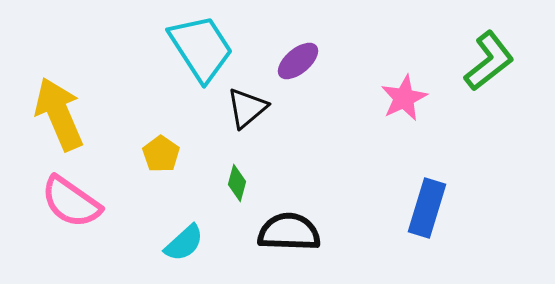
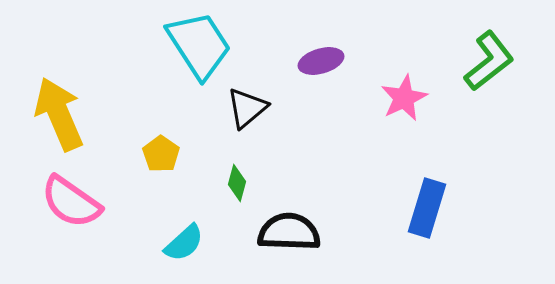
cyan trapezoid: moved 2 px left, 3 px up
purple ellipse: moved 23 px right; rotated 24 degrees clockwise
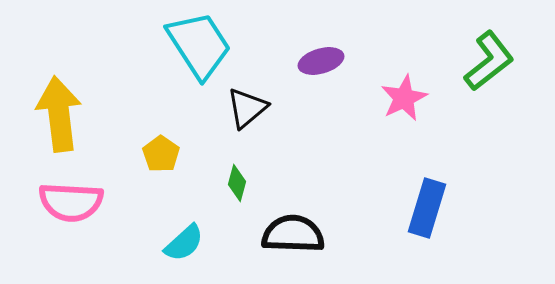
yellow arrow: rotated 16 degrees clockwise
pink semicircle: rotated 32 degrees counterclockwise
black semicircle: moved 4 px right, 2 px down
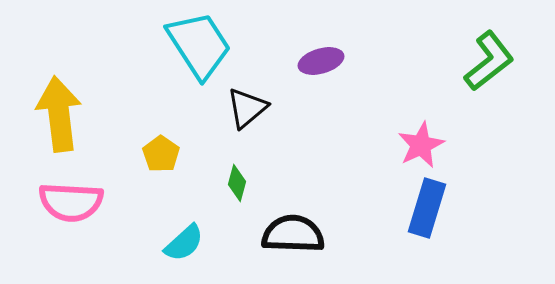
pink star: moved 17 px right, 47 px down
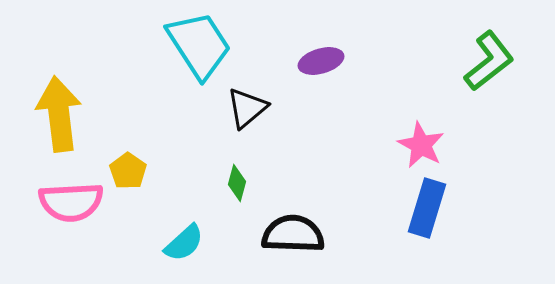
pink star: rotated 18 degrees counterclockwise
yellow pentagon: moved 33 px left, 17 px down
pink semicircle: rotated 6 degrees counterclockwise
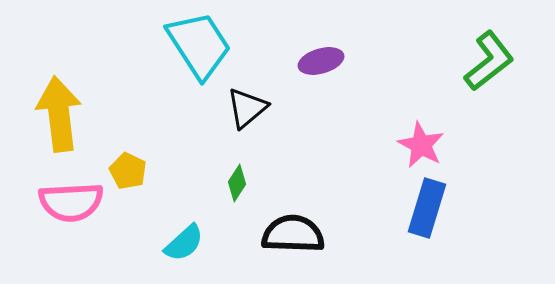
yellow pentagon: rotated 9 degrees counterclockwise
green diamond: rotated 18 degrees clockwise
